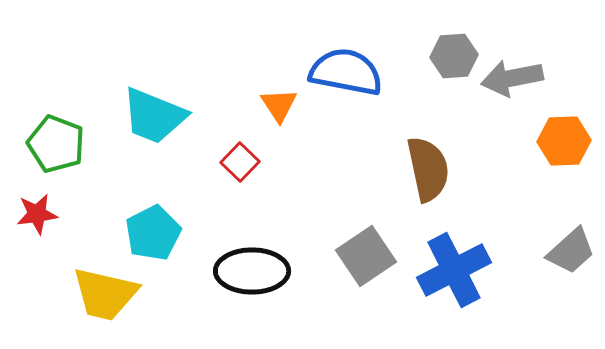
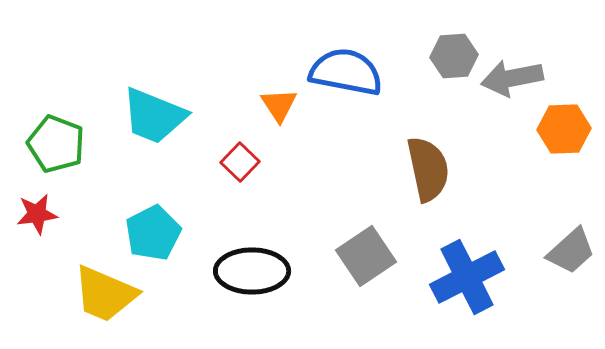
orange hexagon: moved 12 px up
blue cross: moved 13 px right, 7 px down
yellow trapezoid: rotated 10 degrees clockwise
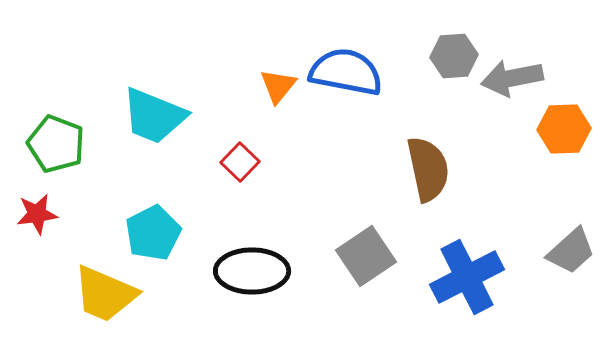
orange triangle: moved 1 px left, 19 px up; rotated 12 degrees clockwise
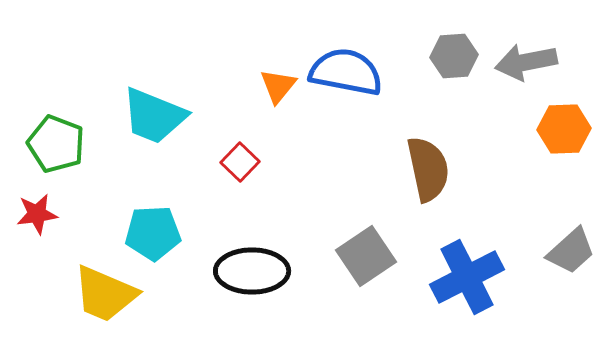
gray arrow: moved 14 px right, 16 px up
cyan pentagon: rotated 24 degrees clockwise
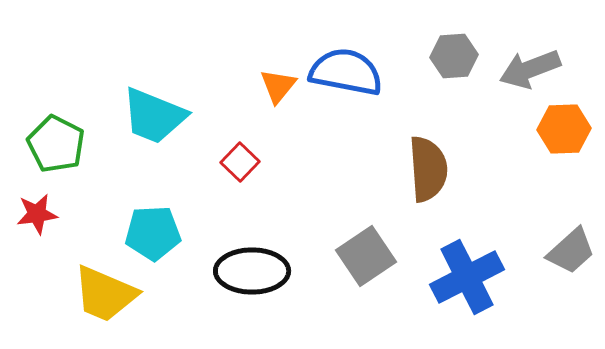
gray arrow: moved 4 px right, 7 px down; rotated 10 degrees counterclockwise
green pentagon: rotated 6 degrees clockwise
brown semicircle: rotated 8 degrees clockwise
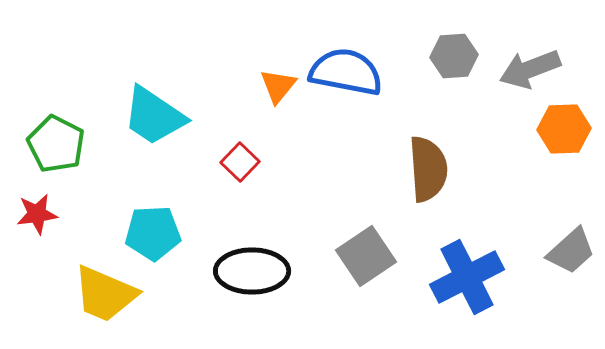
cyan trapezoid: rotated 12 degrees clockwise
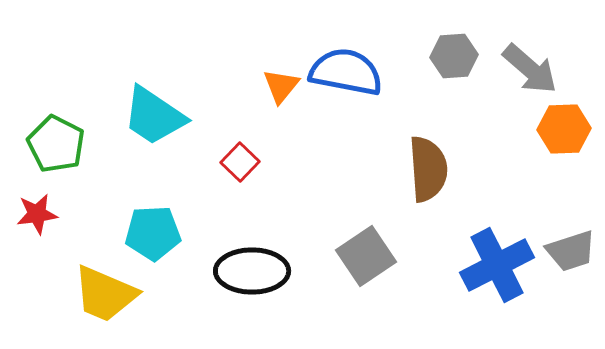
gray arrow: rotated 118 degrees counterclockwise
orange triangle: moved 3 px right
gray trapezoid: rotated 24 degrees clockwise
blue cross: moved 30 px right, 12 px up
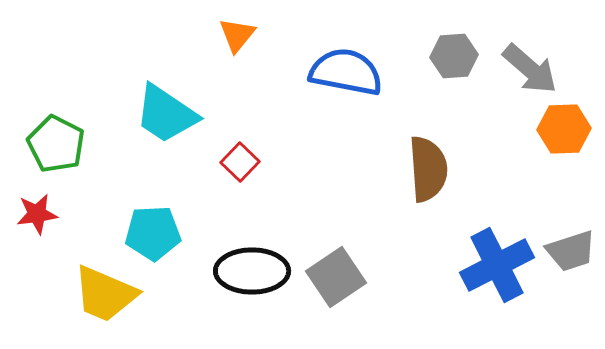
orange triangle: moved 44 px left, 51 px up
cyan trapezoid: moved 12 px right, 2 px up
gray square: moved 30 px left, 21 px down
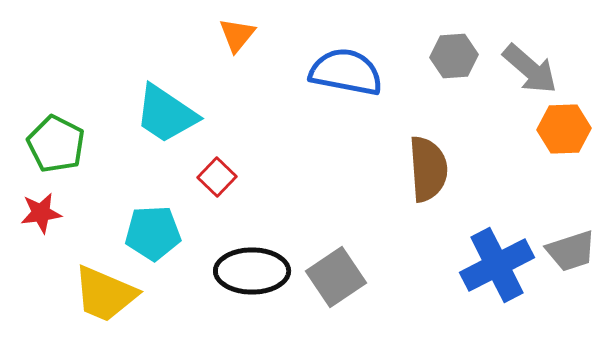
red square: moved 23 px left, 15 px down
red star: moved 4 px right, 1 px up
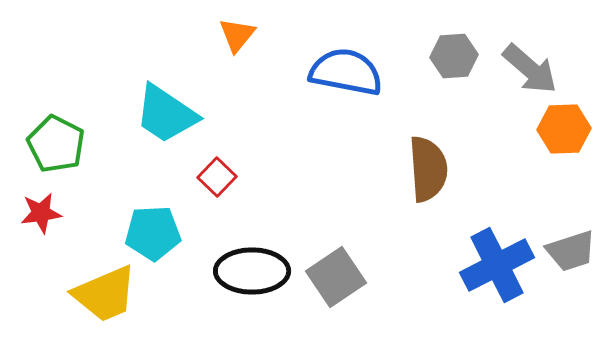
yellow trapezoid: rotated 46 degrees counterclockwise
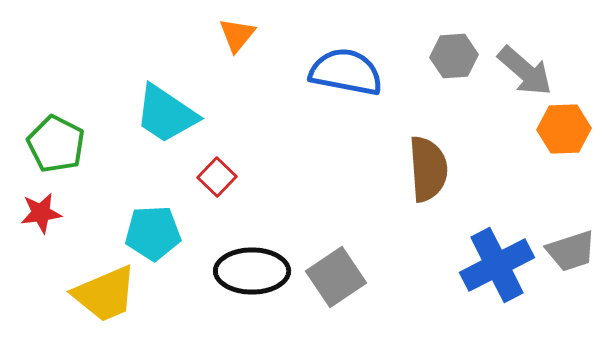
gray arrow: moved 5 px left, 2 px down
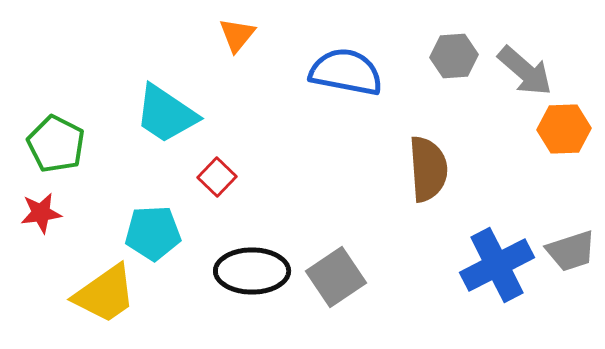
yellow trapezoid: rotated 12 degrees counterclockwise
